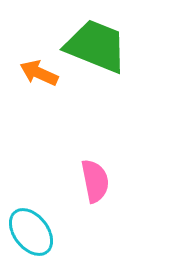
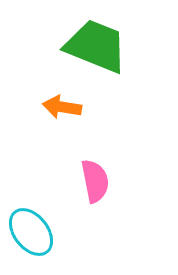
orange arrow: moved 23 px right, 34 px down; rotated 15 degrees counterclockwise
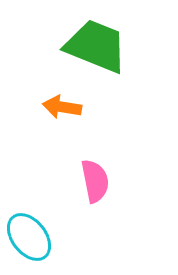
cyan ellipse: moved 2 px left, 5 px down
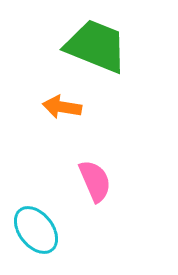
pink semicircle: rotated 12 degrees counterclockwise
cyan ellipse: moved 7 px right, 7 px up
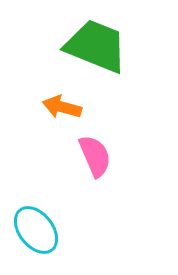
orange arrow: rotated 6 degrees clockwise
pink semicircle: moved 25 px up
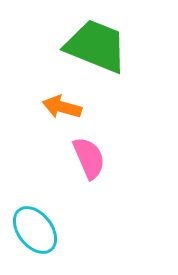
pink semicircle: moved 6 px left, 2 px down
cyan ellipse: moved 1 px left
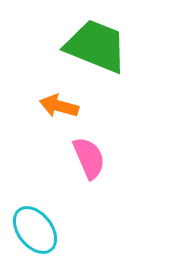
orange arrow: moved 3 px left, 1 px up
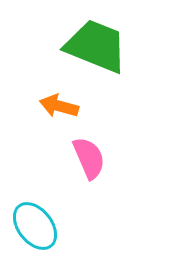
cyan ellipse: moved 4 px up
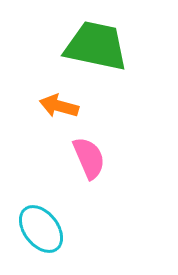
green trapezoid: rotated 10 degrees counterclockwise
cyan ellipse: moved 6 px right, 3 px down
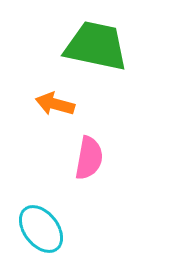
orange arrow: moved 4 px left, 2 px up
pink semicircle: rotated 33 degrees clockwise
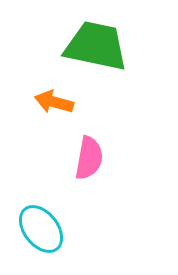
orange arrow: moved 1 px left, 2 px up
